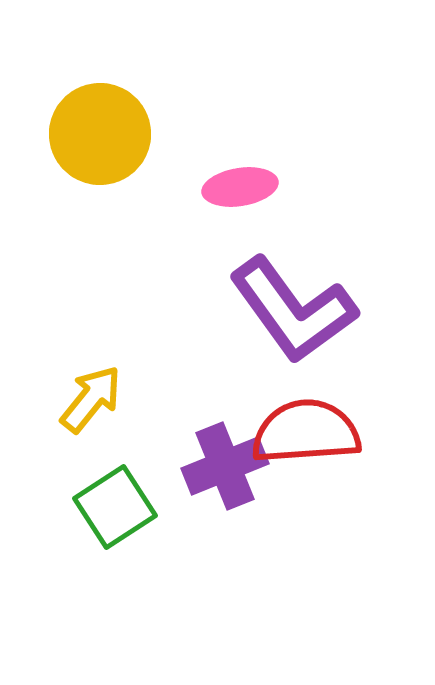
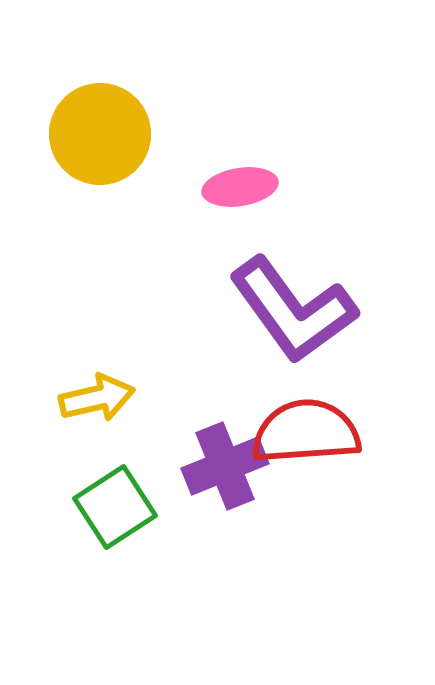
yellow arrow: moved 6 px right, 1 px up; rotated 38 degrees clockwise
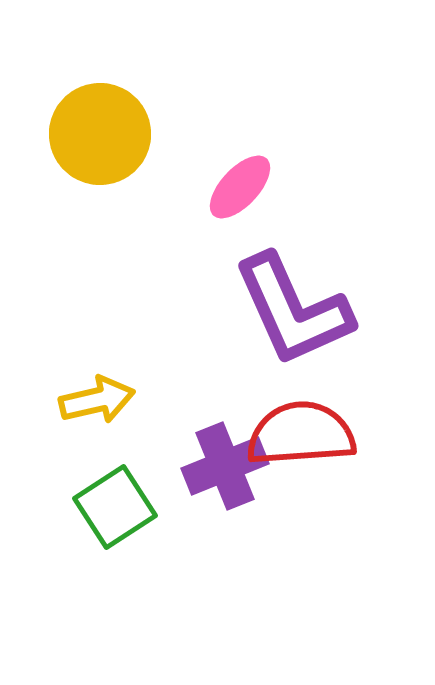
pink ellipse: rotated 38 degrees counterclockwise
purple L-shape: rotated 12 degrees clockwise
yellow arrow: moved 2 px down
red semicircle: moved 5 px left, 2 px down
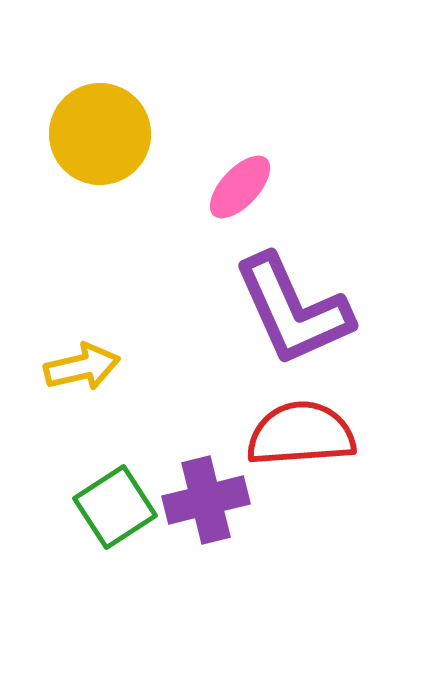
yellow arrow: moved 15 px left, 33 px up
purple cross: moved 19 px left, 34 px down; rotated 8 degrees clockwise
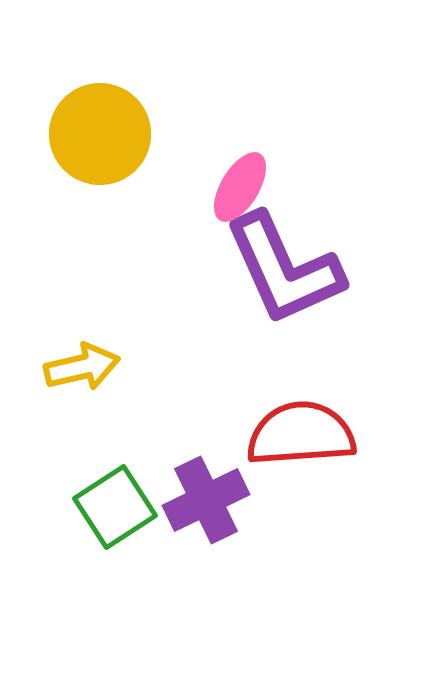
pink ellipse: rotated 12 degrees counterclockwise
purple L-shape: moved 9 px left, 41 px up
purple cross: rotated 12 degrees counterclockwise
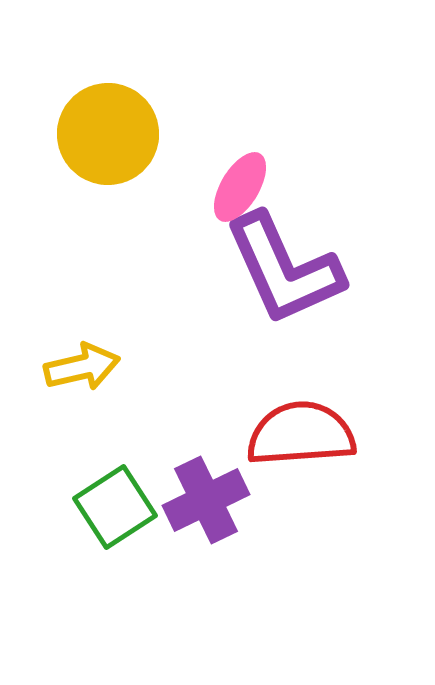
yellow circle: moved 8 px right
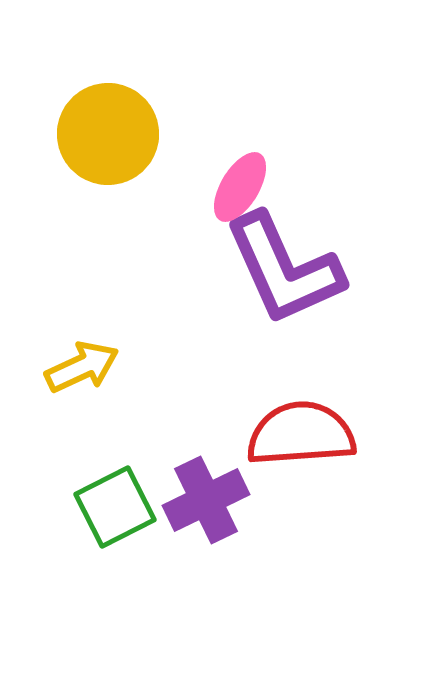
yellow arrow: rotated 12 degrees counterclockwise
green square: rotated 6 degrees clockwise
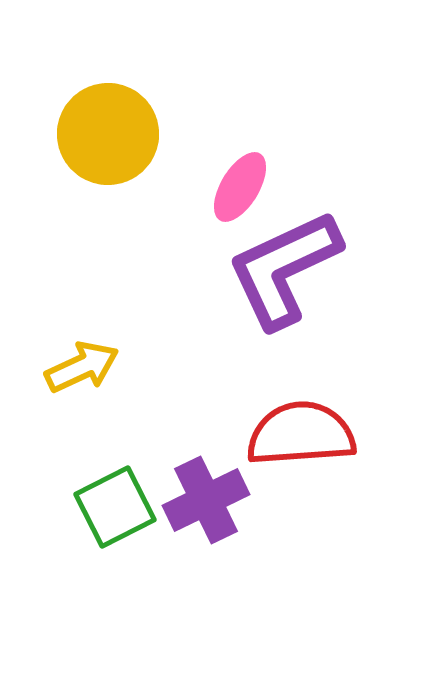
purple L-shape: rotated 89 degrees clockwise
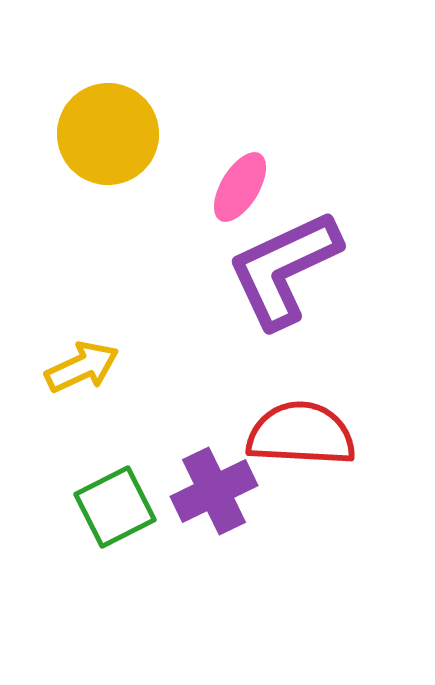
red semicircle: rotated 7 degrees clockwise
purple cross: moved 8 px right, 9 px up
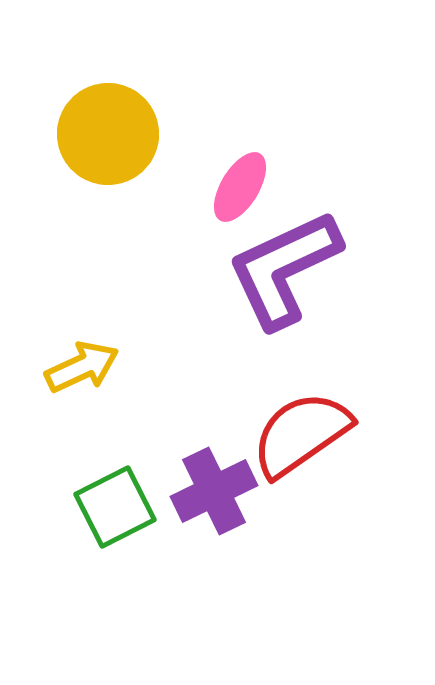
red semicircle: rotated 38 degrees counterclockwise
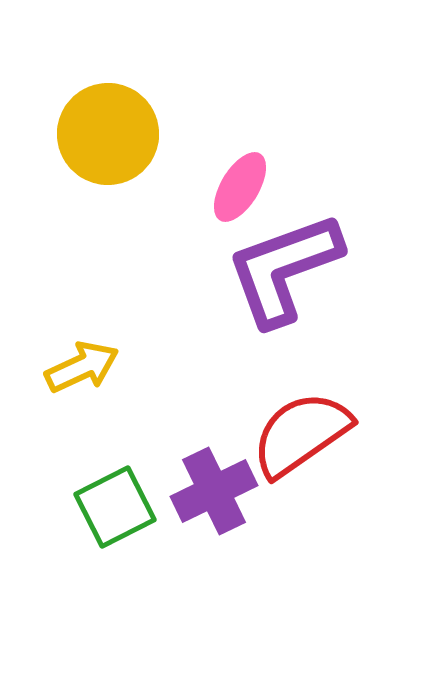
purple L-shape: rotated 5 degrees clockwise
